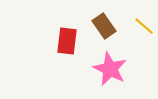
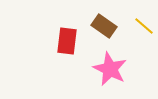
brown rectangle: rotated 20 degrees counterclockwise
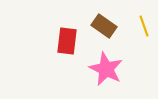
yellow line: rotated 30 degrees clockwise
pink star: moved 4 px left
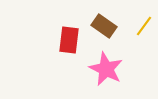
yellow line: rotated 55 degrees clockwise
red rectangle: moved 2 px right, 1 px up
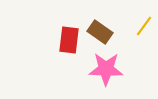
brown rectangle: moved 4 px left, 6 px down
pink star: rotated 24 degrees counterclockwise
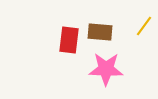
brown rectangle: rotated 30 degrees counterclockwise
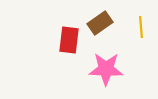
yellow line: moved 3 px left, 1 px down; rotated 40 degrees counterclockwise
brown rectangle: moved 9 px up; rotated 40 degrees counterclockwise
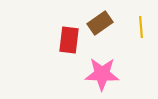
pink star: moved 4 px left, 5 px down
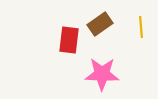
brown rectangle: moved 1 px down
